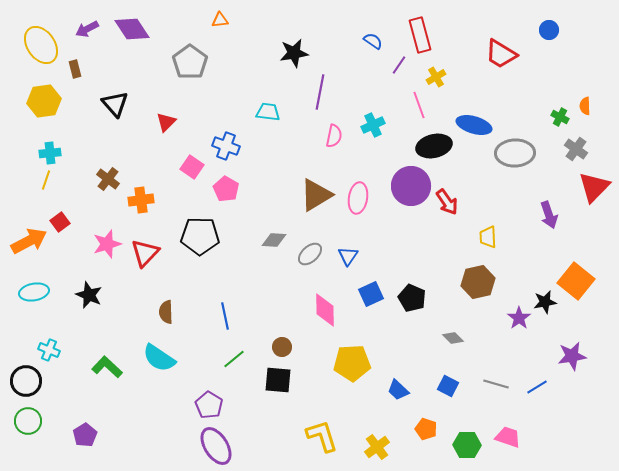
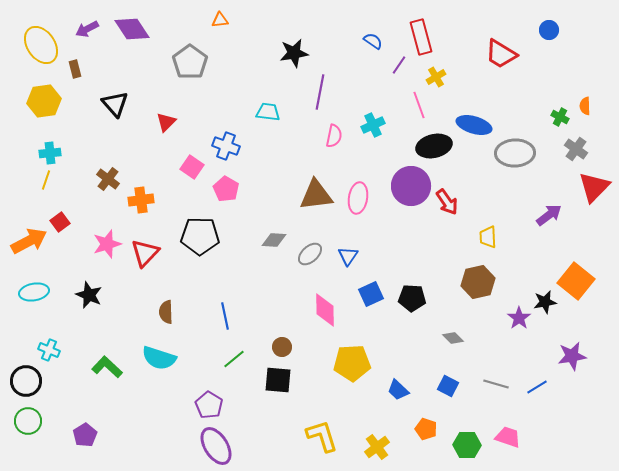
red rectangle at (420, 35): moved 1 px right, 2 px down
brown triangle at (316, 195): rotated 24 degrees clockwise
purple arrow at (549, 215): rotated 108 degrees counterclockwise
black pentagon at (412, 298): rotated 20 degrees counterclockwise
cyan semicircle at (159, 358): rotated 16 degrees counterclockwise
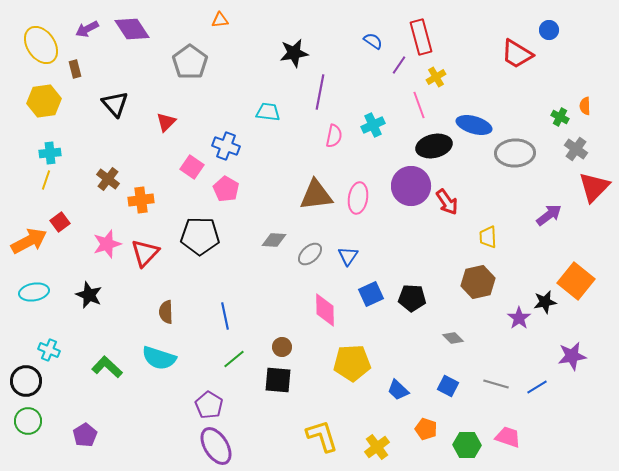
red trapezoid at (501, 54): moved 16 px right
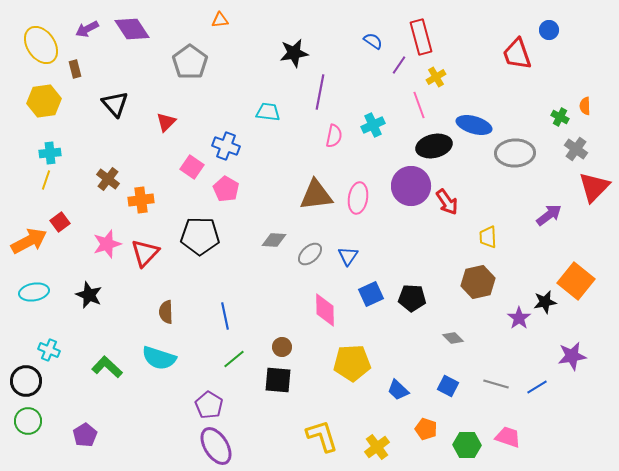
red trapezoid at (517, 54): rotated 40 degrees clockwise
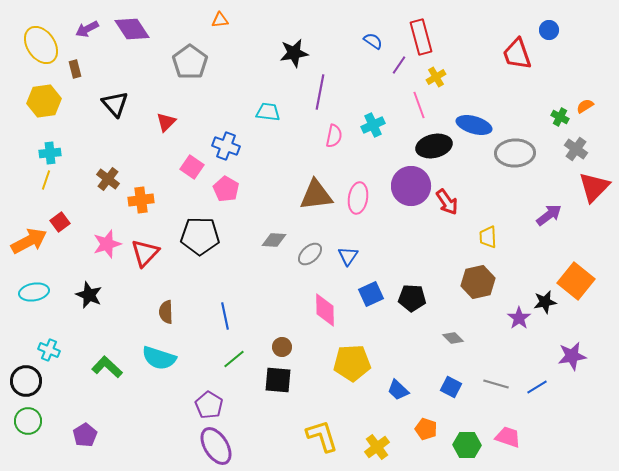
orange semicircle at (585, 106): rotated 60 degrees clockwise
blue square at (448, 386): moved 3 px right, 1 px down
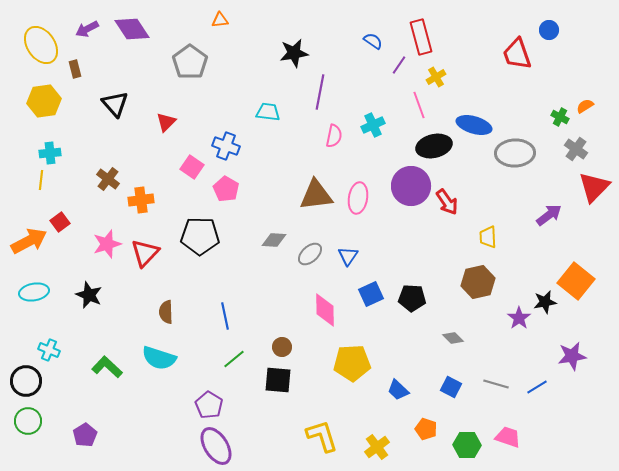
yellow line at (46, 180): moved 5 px left; rotated 12 degrees counterclockwise
